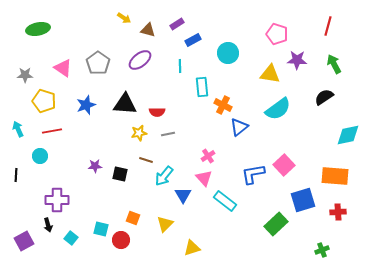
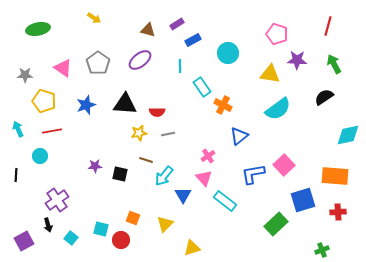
yellow arrow at (124, 18): moved 30 px left
cyan rectangle at (202, 87): rotated 30 degrees counterclockwise
blue triangle at (239, 127): moved 9 px down
purple cross at (57, 200): rotated 35 degrees counterclockwise
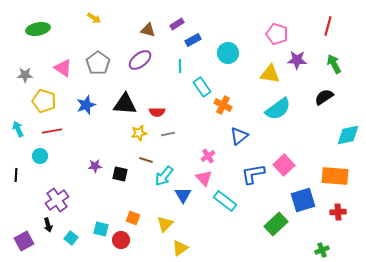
yellow triangle at (192, 248): moved 12 px left; rotated 18 degrees counterclockwise
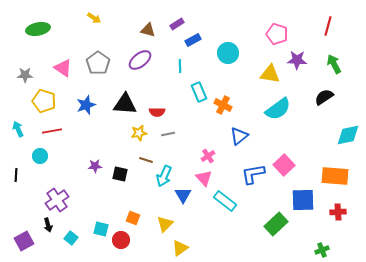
cyan rectangle at (202, 87): moved 3 px left, 5 px down; rotated 12 degrees clockwise
cyan arrow at (164, 176): rotated 15 degrees counterclockwise
blue square at (303, 200): rotated 15 degrees clockwise
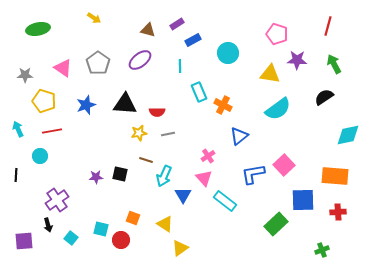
purple star at (95, 166): moved 1 px right, 11 px down
yellow triangle at (165, 224): rotated 42 degrees counterclockwise
purple square at (24, 241): rotated 24 degrees clockwise
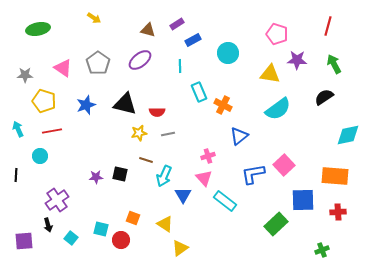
black triangle at (125, 104): rotated 10 degrees clockwise
pink cross at (208, 156): rotated 16 degrees clockwise
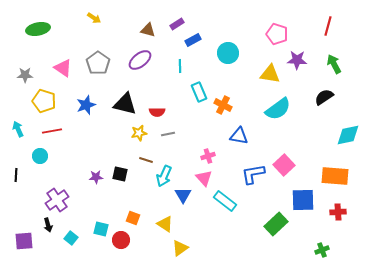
blue triangle at (239, 136): rotated 48 degrees clockwise
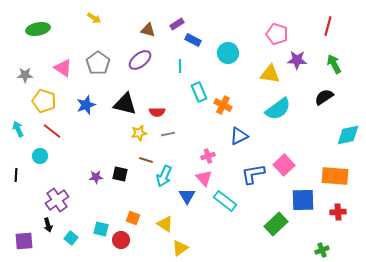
blue rectangle at (193, 40): rotated 56 degrees clockwise
red line at (52, 131): rotated 48 degrees clockwise
blue triangle at (239, 136): rotated 36 degrees counterclockwise
blue triangle at (183, 195): moved 4 px right, 1 px down
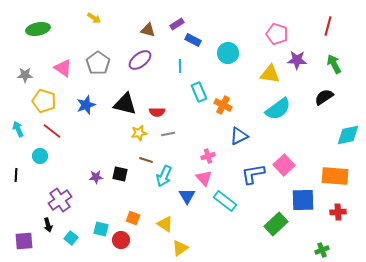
purple cross at (57, 200): moved 3 px right
